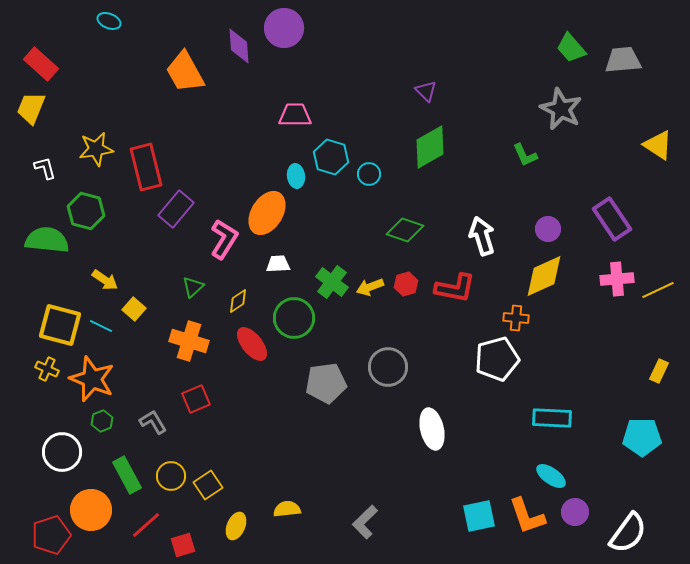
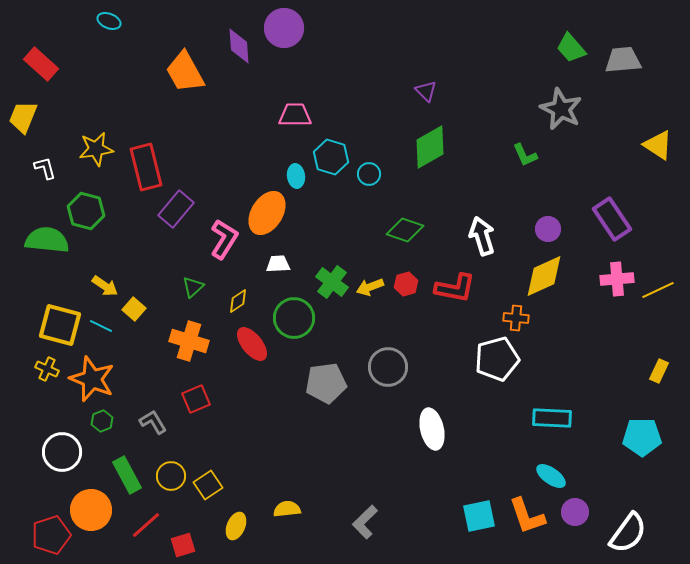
yellow trapezoid at (31, 108): moved 8 px left, 9 px down
yellow arrow at (105, 280): moved 6 px down
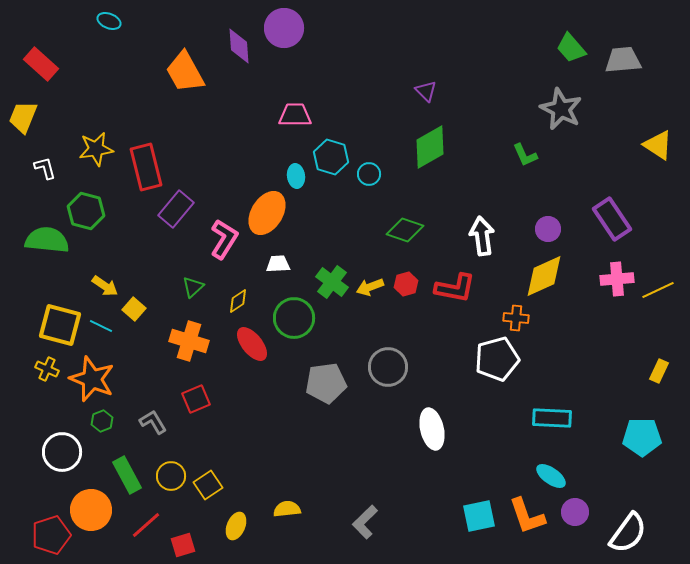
white arrow at (482, 236): rotated 9 degrees clockwise
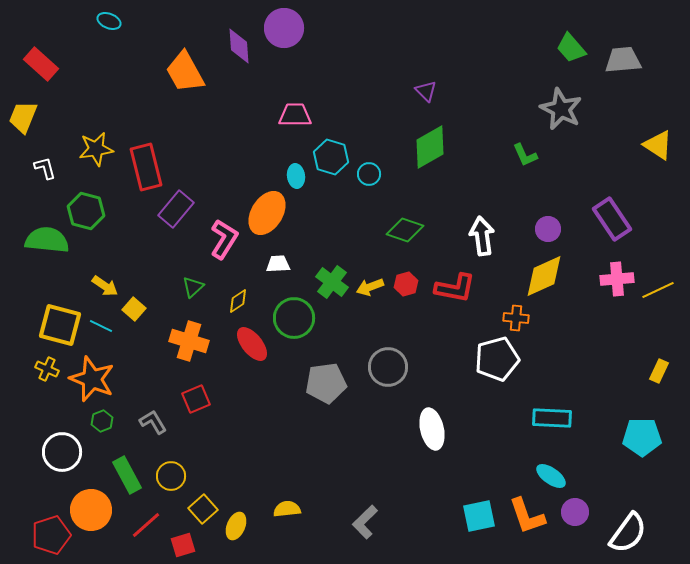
yellow square at (208, 485): moved 5 px left, 24 px down; rotated 8 degrees counterclockwise
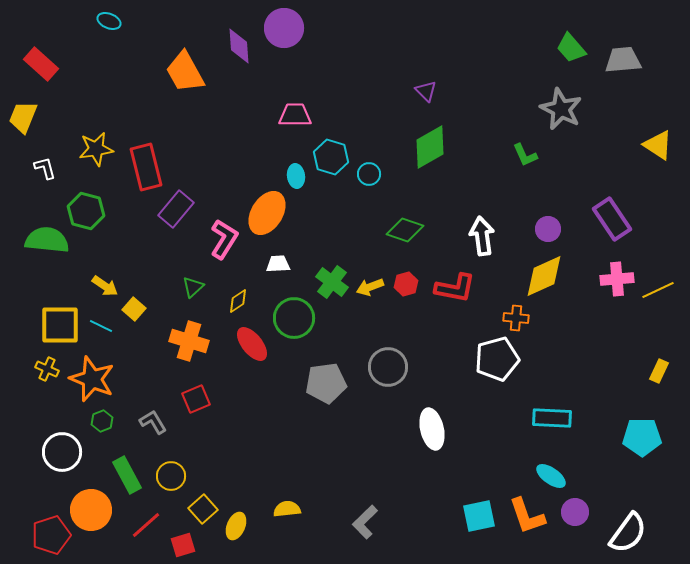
yellow square at (60, 325): rotated 15 degrees counterclockwise
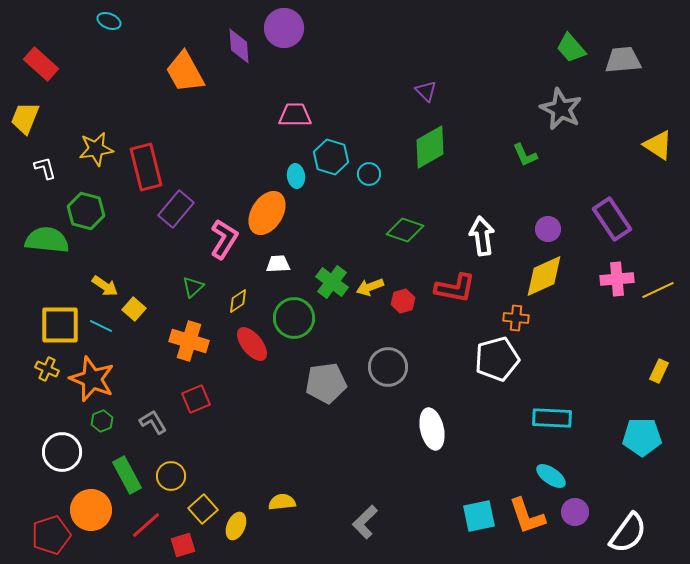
yellow trapezoid at (23, 117): moved 2 px right, 1 px down
red hexagon at (406, 284): moved 3 px left, 17 px down
yellow semicircle at (287, 509): moved 5 px left, 7 px up
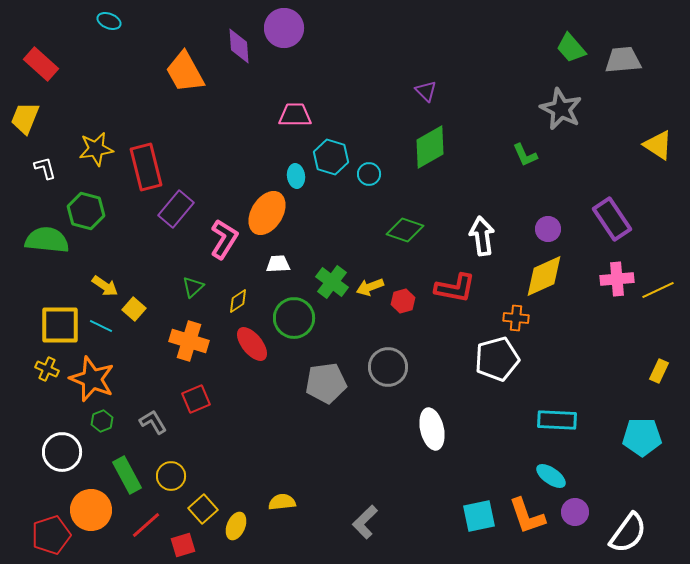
cyan rectangle at (552, 418): moved 5 px right, 2 px down
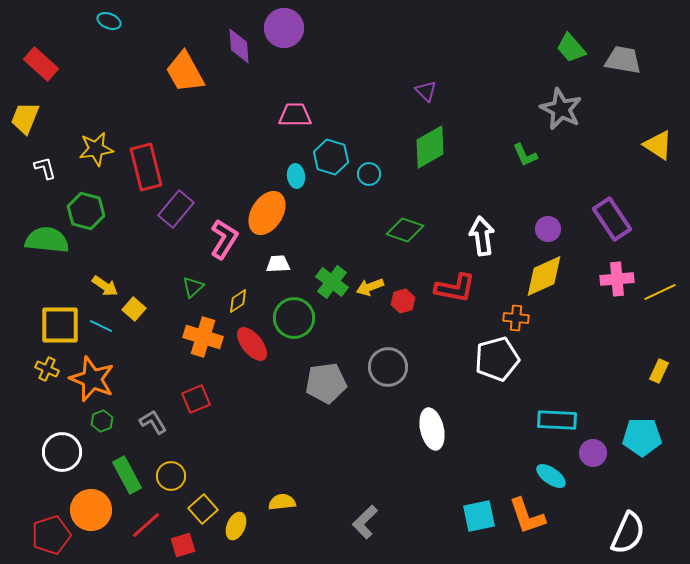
gray trapezoid at (623, 60): rotated 15 degrees clockwise
yellow line at (658, 290): moved 2 px right, 2 px down
orange cross at (189, 341): moved 14 px right, 4 px up
purple circle at (575, 512): moved 18 px right, 59 px up
white semicircle at (628, 533): rotated 12 degrees counterclockwise
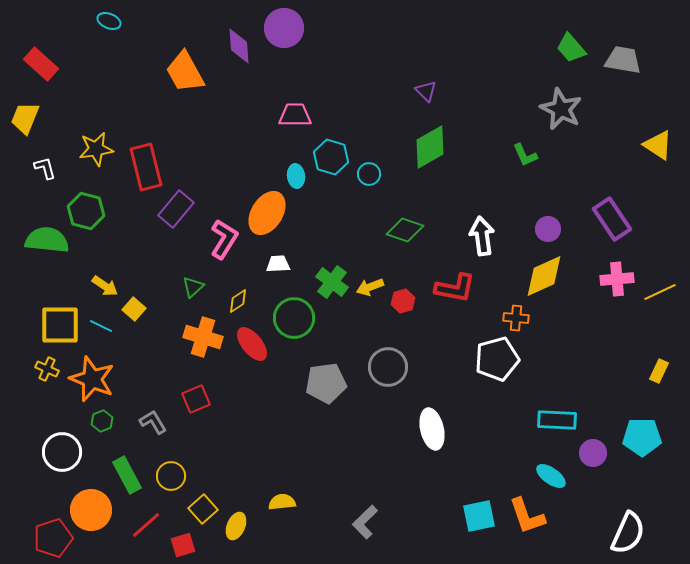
red pentagon at (51, 535): moved 2 px right, 3 px down
